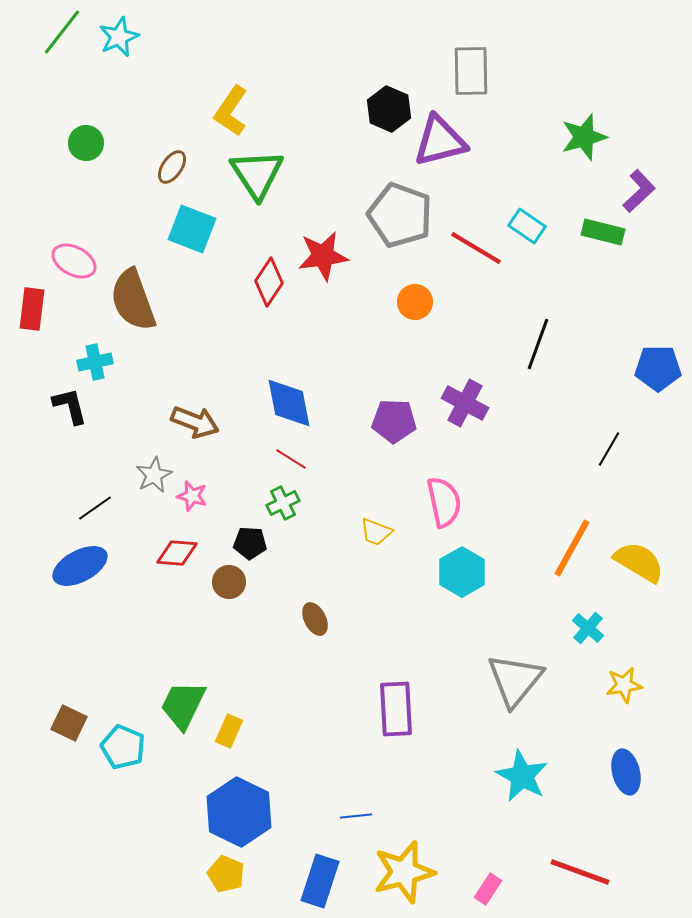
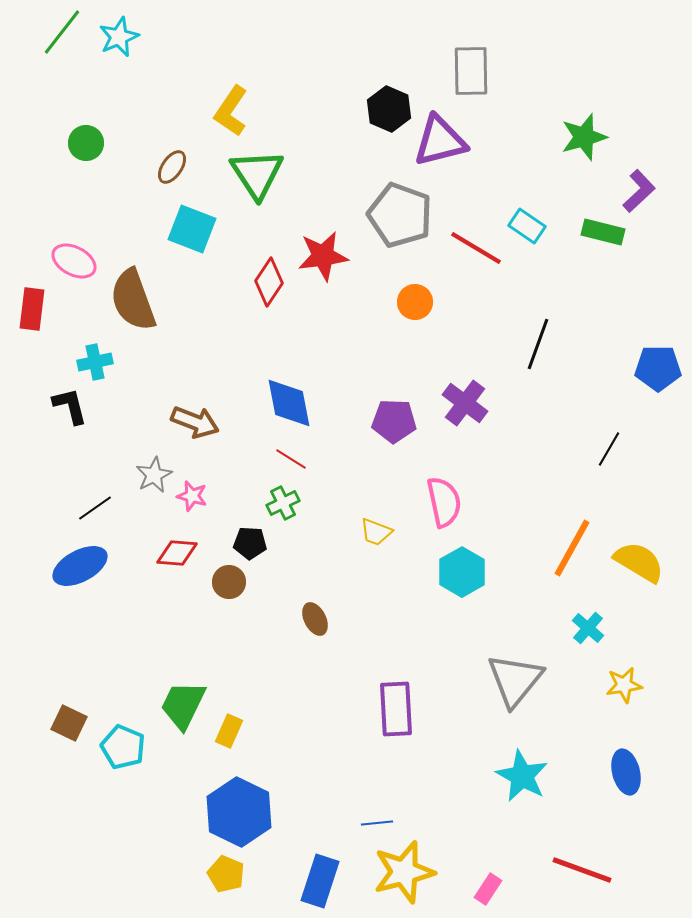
purple cross at (465, 403): rotated 9 degrees clockwise
blue line at (356, 816): moved 21 px right, 7 px down
red line at (580, 872): moved 2 px right, 2 px up
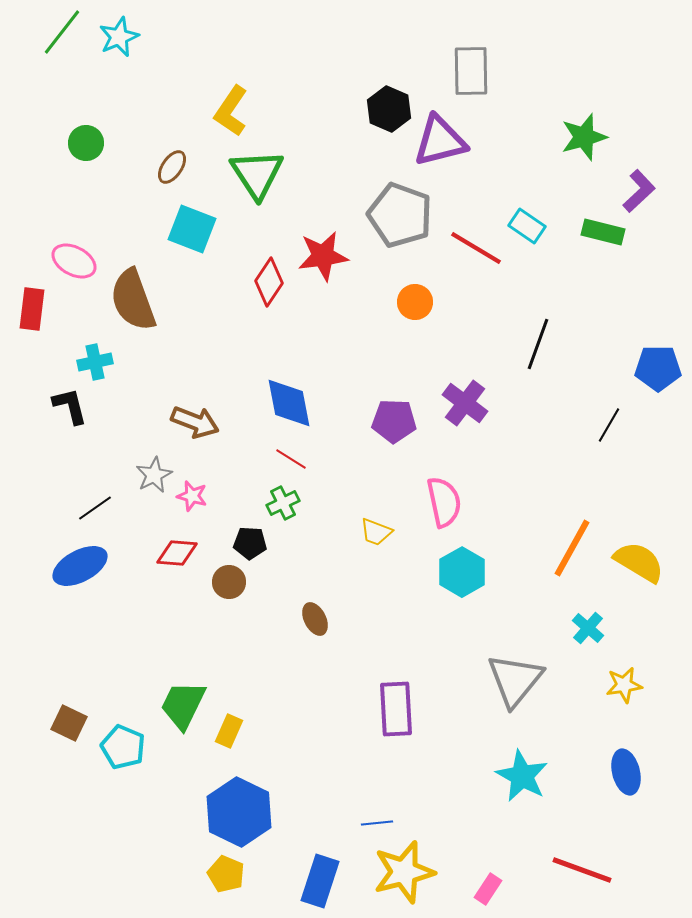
black line at (609, 449): moved 24 px up
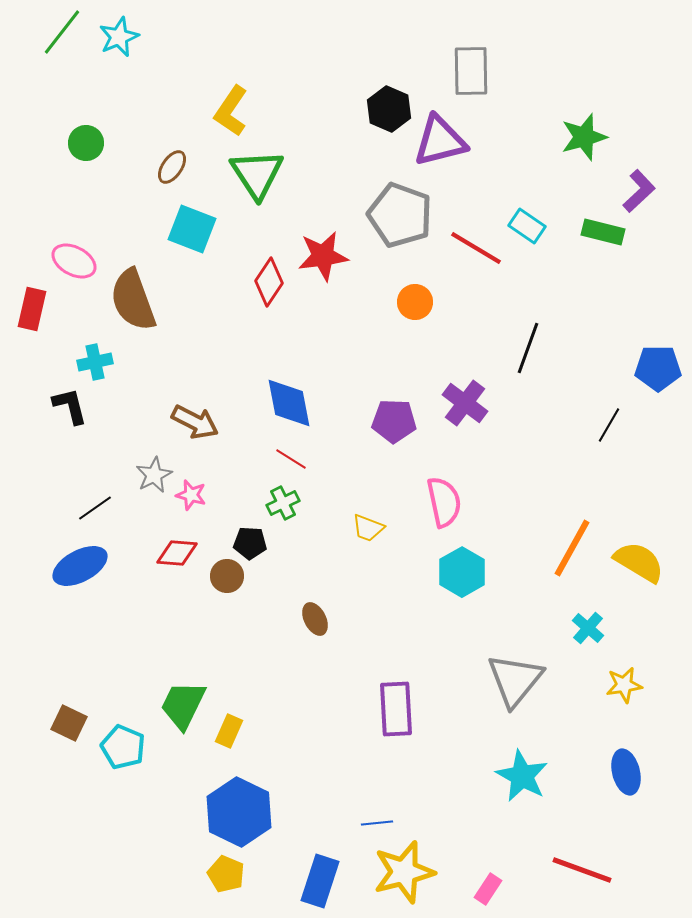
red rectangle at (32, 309): rotated 6 degrees clockwise
black line at (538, 344): moved 10 px left, 4 px down
brown arrow at (195, 422): rotated 6 degrees clockwise
pink star at (192, 496): moved 1 px left, 1 px up
yellow trapezoid at (376, 532): moved 8 px left, 4 px up
brown circle at (229, 582): moved 2 px left, 6 px up
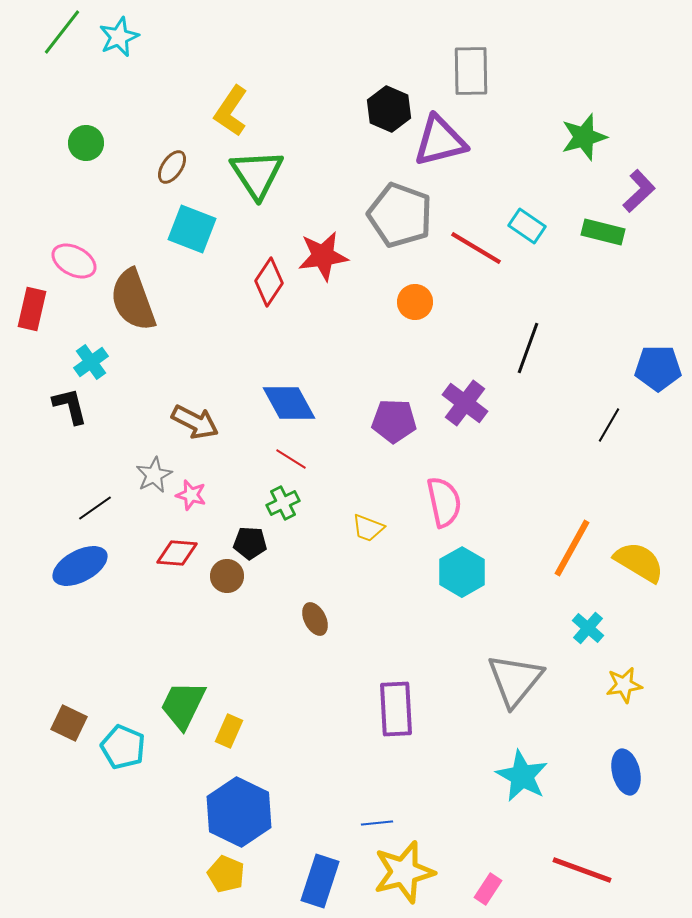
cyan cross at (95, 362): moved 4 px left; rotated 24 degrees counterclockwise
blue diamond at (289, 403): rotated 18 degrees counterclockwise
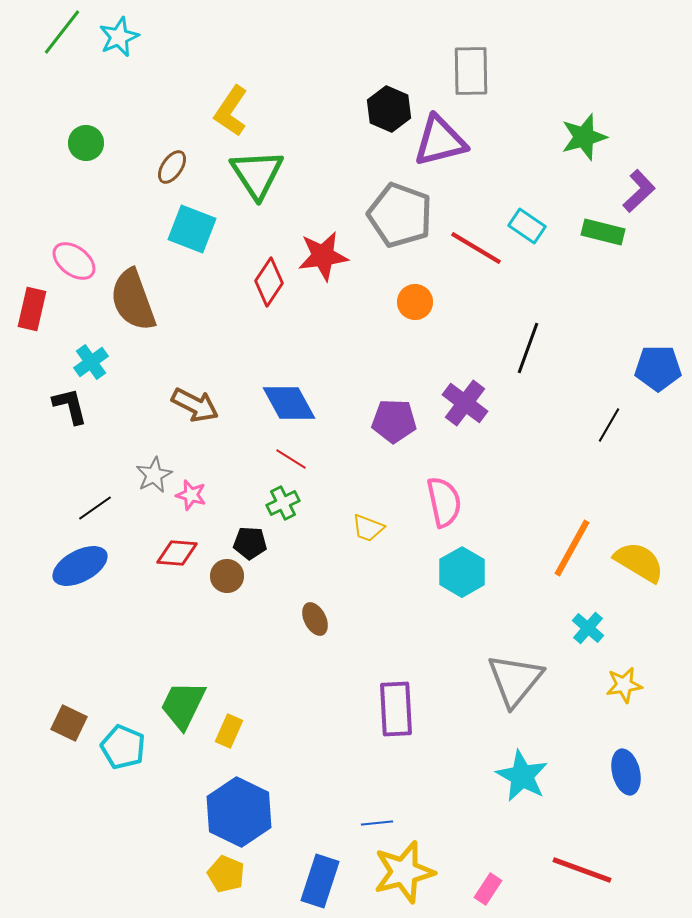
pink ellipse at (74, 261): rotated 9 degrees clockwise
brown arrow at (195, 422): moved 17 px up
